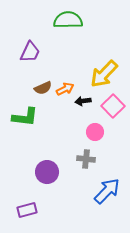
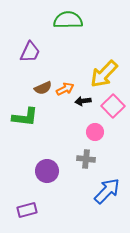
purple circle: moved 1 px up
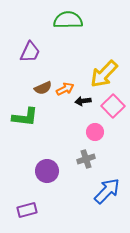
gray cross: rotated 24 degrees counterclockwise
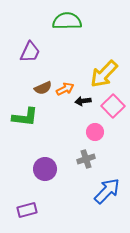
green semicircle: moved 1 px left, 1 px down
purple circle: moved 2 px left, 2 px up
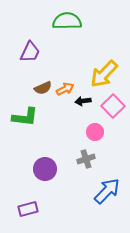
purple rectangle: moved 1 px right, 1 px up
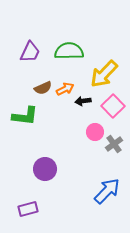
green semicircle: moved 2 px right, 30 px down
green L-shape: moved 1 px up
gray cross: moved 28 px right, 15 px up; rotated 18 degrees counterclockwise
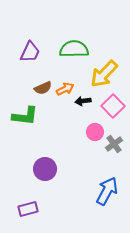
green semicircle: moved 5 px right, 2 px up
blue arrow: rotated 16 degrees counterclockwise
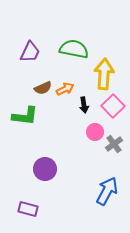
green semicircle: rotated 12 degrees clockwise
yellow arrow: rotated 140 degrees clockwise
black arrow: moved 1 px right, 4 px down; rotated 91 degrees counterclockwise
purple rectangle: rotated 30 degrees clockwise
